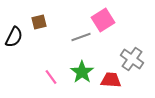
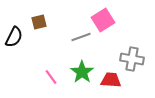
gray cross: rotated 25 degrees counterclockwise
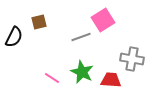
green star: rotated 10 degrees counterclockwise
pink line: moved 1 px right, 1 px down; rotated 21 degrees counterclockwise
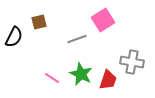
gray line: moved 4 px left, 2 px down
gray cross: moved 3 px down
green star: moved 1 px left, 2 px down
red trapezoid: moved 3 px left; rotated 105 degrees clockwise
